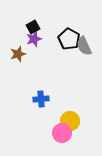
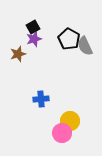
gray semicircle: moved 1 px right
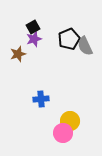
black pentagon: rotated 20 degrees clockwise
pink circle: moved 1 px right
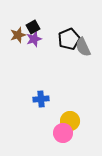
gray semicircle: moved 2 px left, 1 px down
brown star: moved 19 px up
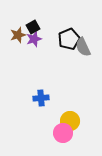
blue cross: moved 1 px up
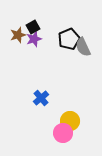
blue cross: rotated 35 degrees counterclockwise
